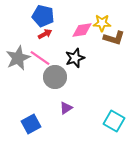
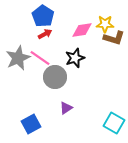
blue pentagon: rotated 20 degrees clockwise
yellow star: moved 3 px right, 1 px down
cyan square: moved 2 px down
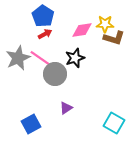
gray circle: moved 3 px up
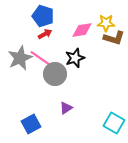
blue pentagon: rotated 15 degrees counterclockwise
yellow star: moved 1 px right, 1 px up
gray star: moved 2 px right
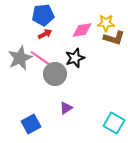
blue pentagon: moved 1 px up; rotated 25 degrees counterclockwise
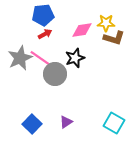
purple triangle: moved 14 px down
blue square: moved 1 px right; rotated 18 degrees counterclockwise
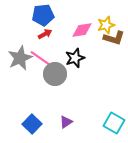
yellow star: moved 2 px down; rotated 18 degrees counterclockwise
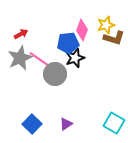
blue pentagon: moved 25 px right, 28 px down
pink diamond: rotated 60 degrees counterclockwise
red arrow: moved 24 px left
pink line: moved 1 px left, 1 px down
purple triangle: moved 2 px down
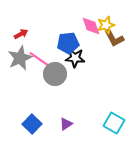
pink diamond: moved 9 px right, 4 px up; rotated 40 degrees counterclockwise
brown L-shape: rotated 45 degrees clockwise
black star: rotated 24 degrees clockwise
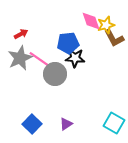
pink diamond: moved 5 px up
